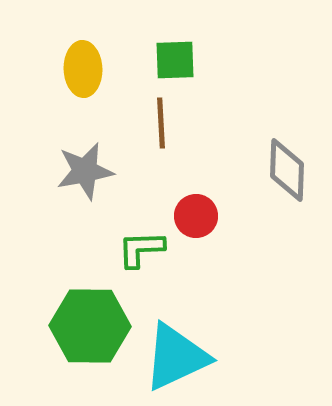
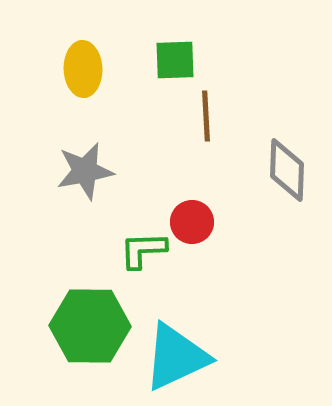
brown line: moved 45 px right, 7 px up
red circle: moved 4 px left, 6 px down
green L-shape: moved 2 px right, 1 px down
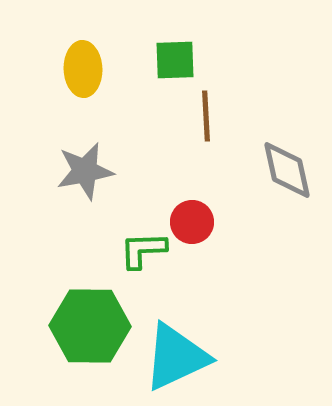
gray diamond: rotated 14 degrees counterclockwise
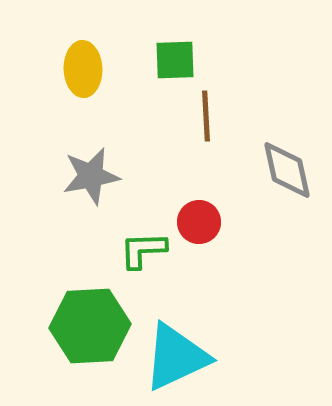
gray star: moved 6 px right, 5 px down
red circle: moved 7 px right
green hexagon: rotated 4 degrees counterclockwise
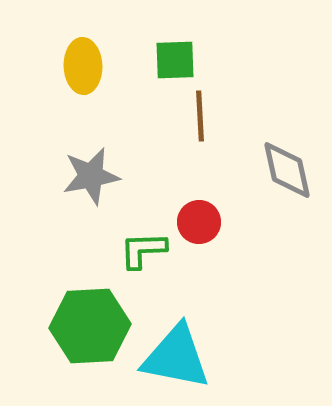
yellow ellipse: moved 3 px up
brown line: moved 6 px left
cyan triangle: rotated 36 degrees clockwise
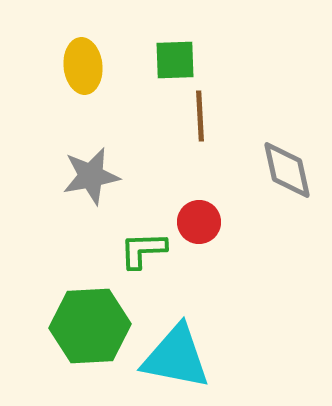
yellow ellipse: rotated 4 degrees counterclockwise
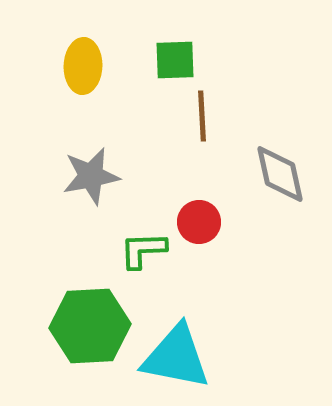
yellow ellipse: rotated 8 degrees clockwise
brown line: moved 2 px right
gray diamond: moved 7 px left, 4 px down
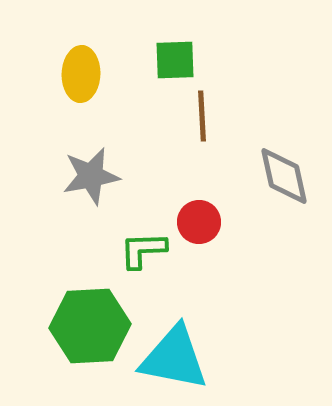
yellow ellipse: moved 2 px left, 8 px down
gray diamond: moved 4 px right, 2 px down
cyan triangle: moved 2 px left, 1 px down
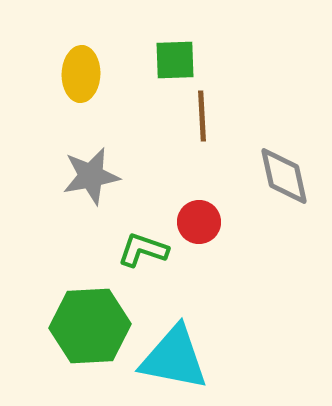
green L-shape: rotated 21 degrees clockwise
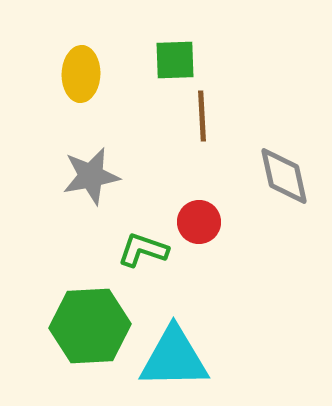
cyan triangle: rotated 12 degrees counterclockwise
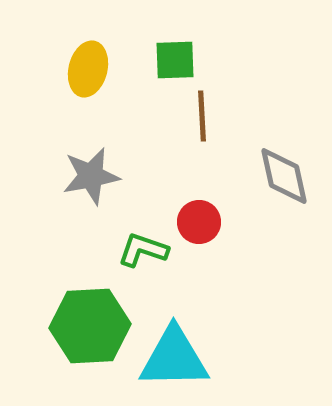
yellow ellipse: moved 7 px right, 5 px up; rotated 12 degrees clockwise
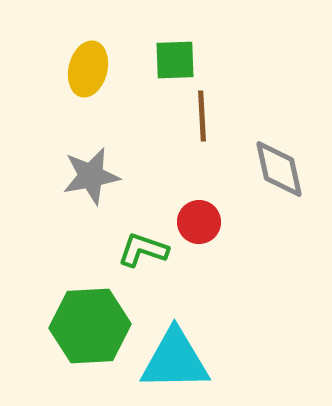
gray diamond: moved 5 px left, 7 px up
cyan triangle: moved 1 px right, 2 px down
